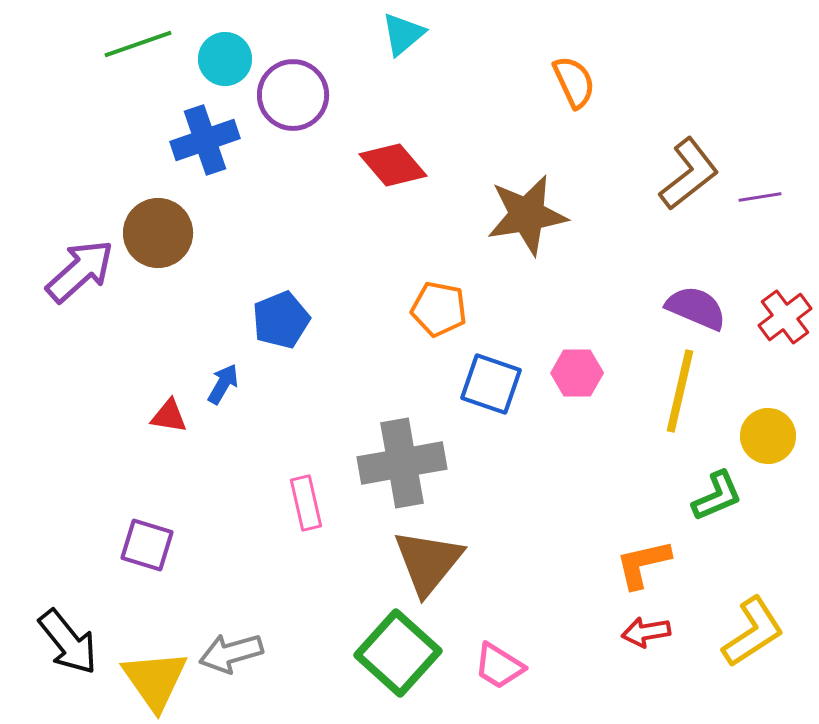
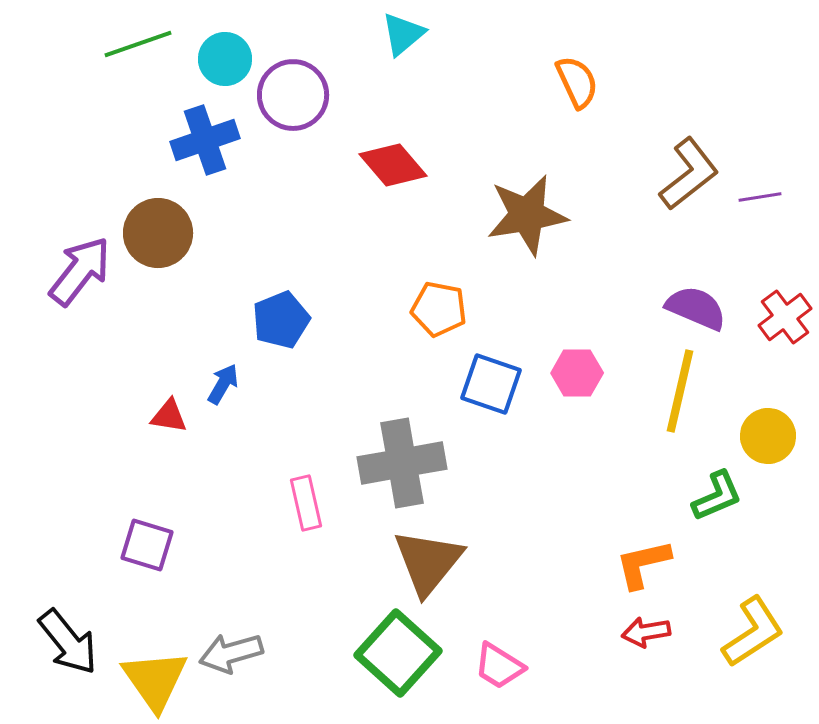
orange semicircle: moved 3 px right
purple arrow: rotated 10 degrees counterclockwise
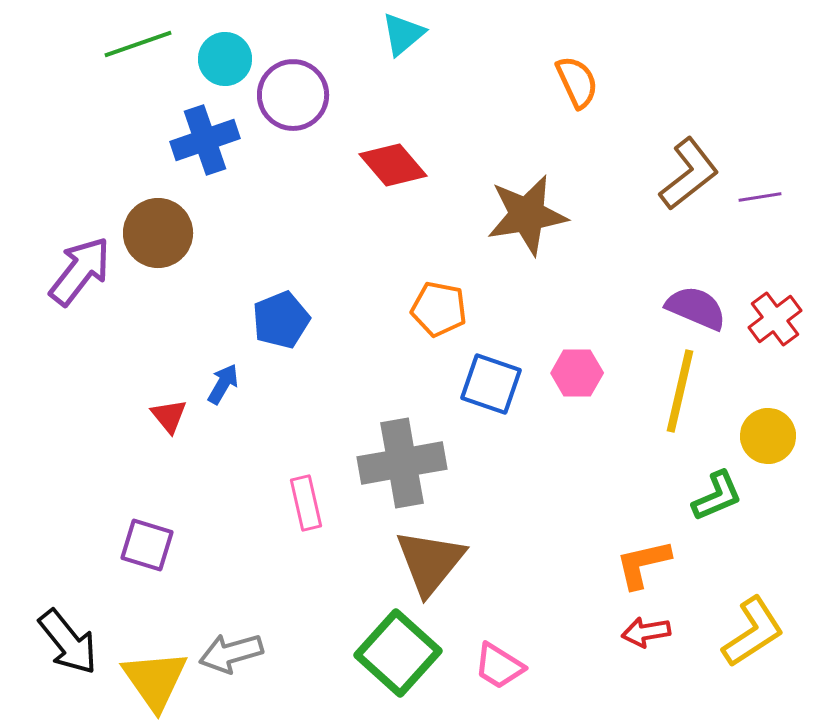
red cross: moved 10 px left, 2 px down
red triangle: rotated 42 degrees clockwise
brown triangle: moved 2 px right
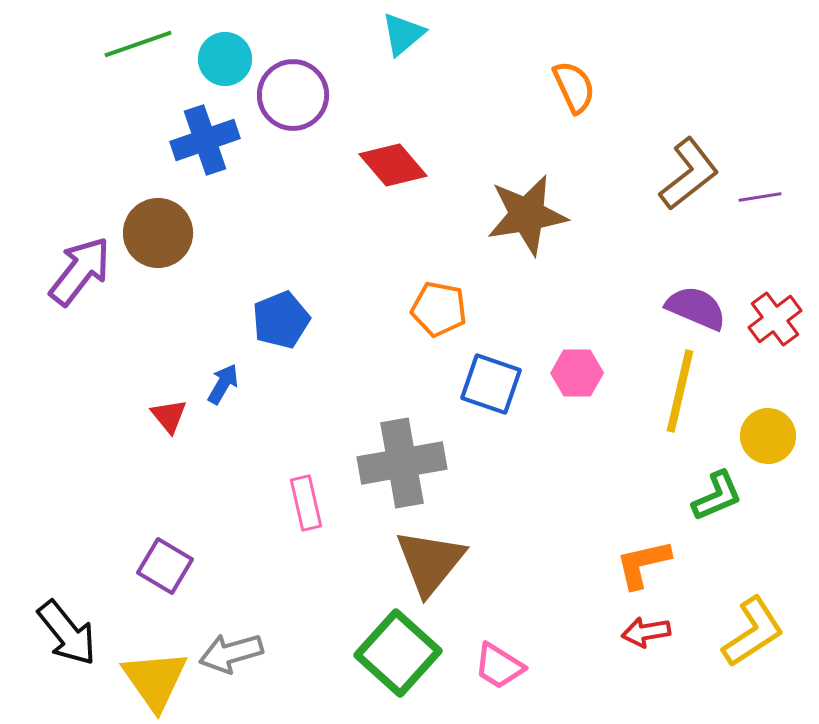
orange semicircle: moved 3 px left, 5 px down
purple square: moved 18 px right, 21 px down; rotated 14 degrees clockwise
black arrow: moved 1 px left, 9 px up
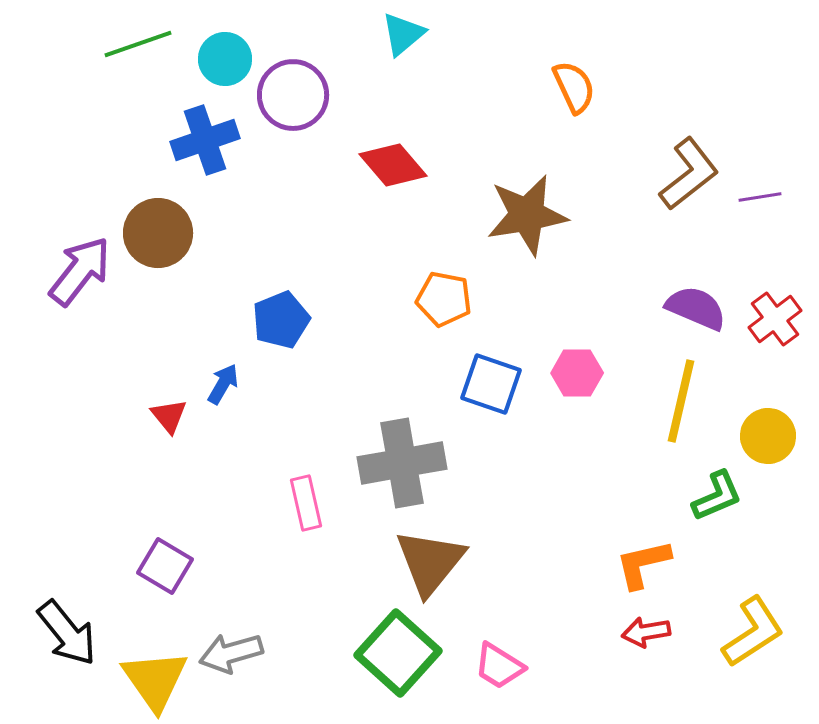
orange pentagon: moved 5 px right, 10 px up
yellow line: moved 1 px right, 10 px down
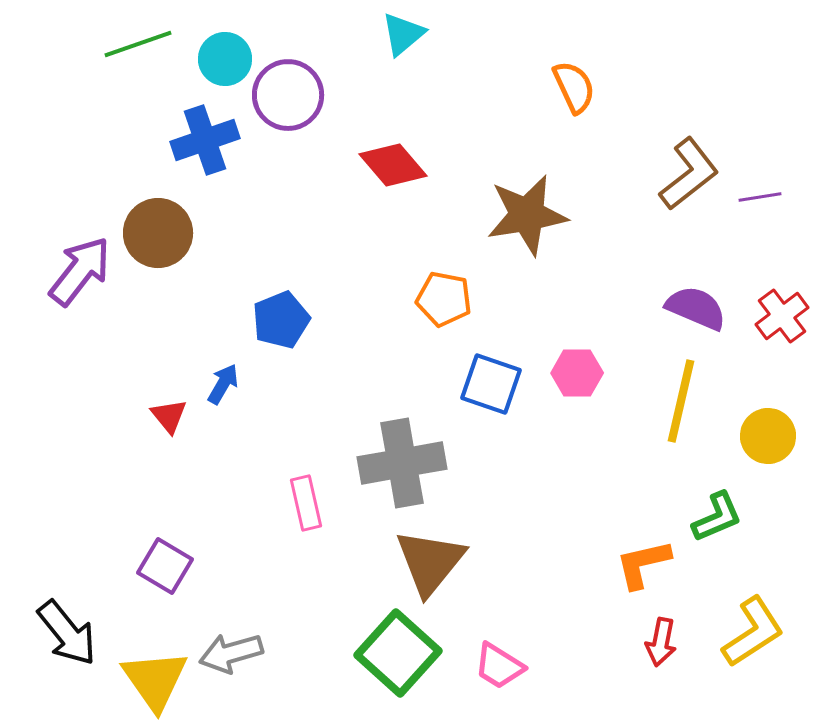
purple circle: moved 5 px left
red cross: moved 7 px right, 3 px up
green L-shape: moved 21 px down
red arrow: moved 15 px right, 10 px down; rotated 69 degrees counterclockwise
